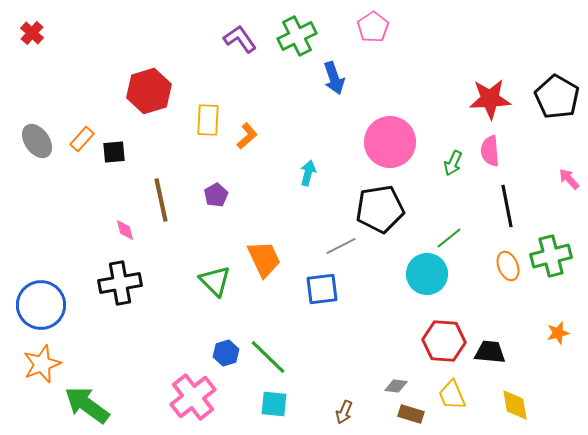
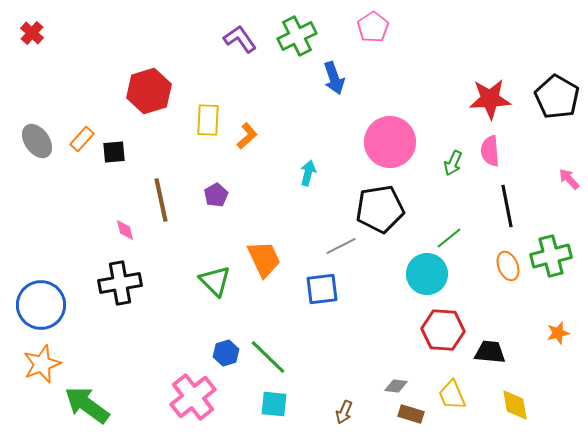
red hexagon at (444, 341): moved 1 px left, 11 px up
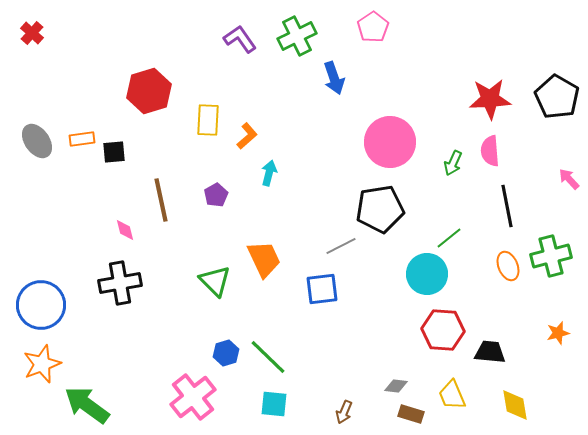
orange rectangle at (82, 139): rotated 40 degrees clockwise
cyan arrow at (308, 173): moved 39 px left
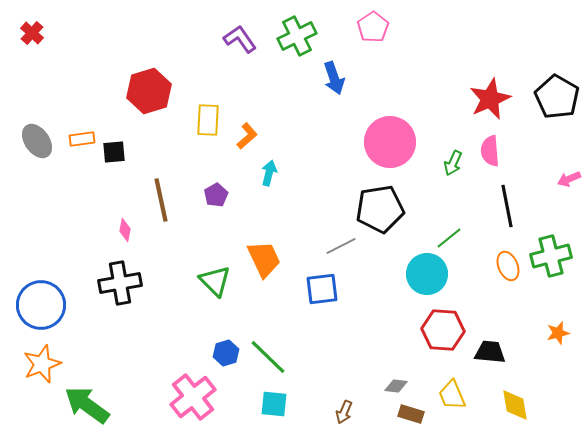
red star at (490, 99): rotated 21 degrees counterclockwise
pink arrow at (569, 179): rotated 70 degrees counterclockwise
pink diamond at (125, 230): rotated 25 degrees clockwise
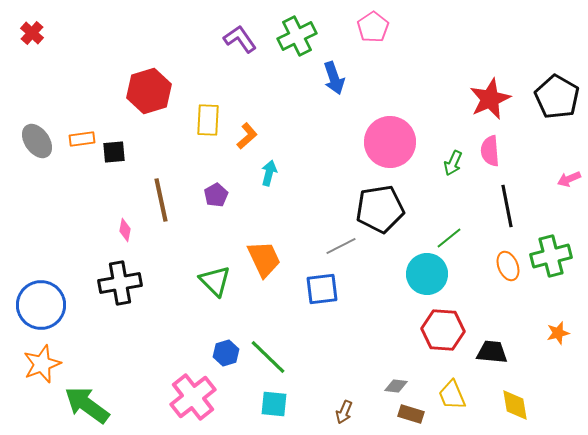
black trapezoid at (490, 352): moved 2 px right
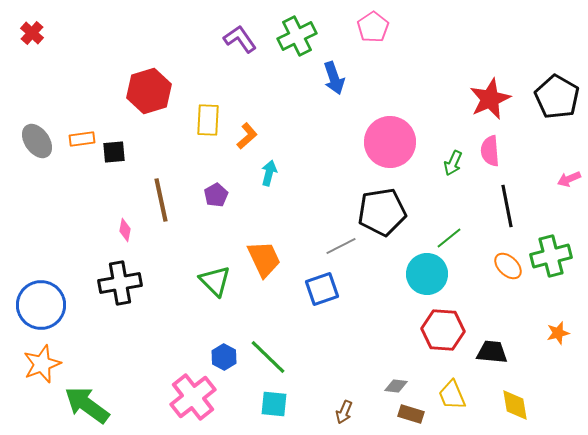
black pentagon at (380, 209): moved 2 px right, 3 px down
orange ellipse at (508, 266): rotated 24 degrees counterclockwise
blue square at (322, 289): rotated 12 degrees counterclockwise
blue hexagon at (226, 353): moved 2 px left, 4 px down; rotated 15 degrees counterclockwise
